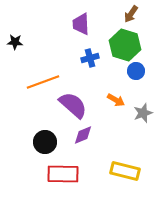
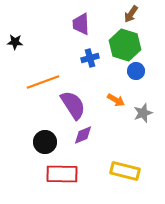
purple semicircle: rotated 16 degrees clockwise
red rectangle: moved 1 px left
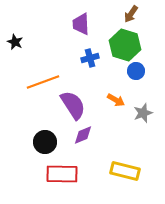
black star: rotated 21 degrees clockwise
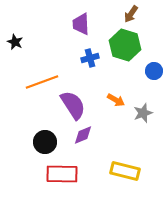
blue circle: moved 18 px right
orange line: moved 1 px left
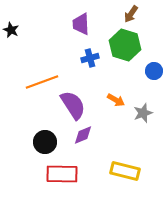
black star: moved 4 px left, 12 px up
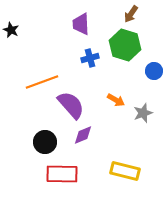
purple semicircle: moved 2 px left; rotated 8 degrees counterclockwise
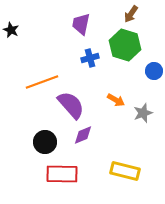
purple trapezoid: rotated 15 degrees clockwise
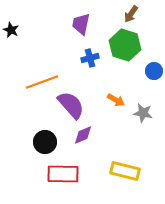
gray star: rotated 30 degrees clockwise
red rectangle: moved 1 px right
